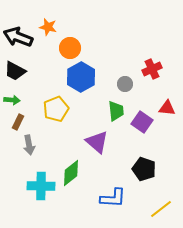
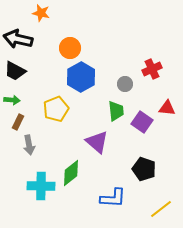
orange star: moved 7 px left, 14 px up
black arrow: moved 2 px down; rotated 8 degrees counterclockwise
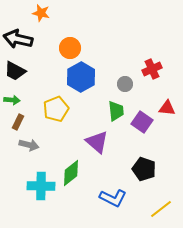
gray arrow: rotated 66 degrees counterclockwise
blue L-shape: rotated 24 degrees clockwise
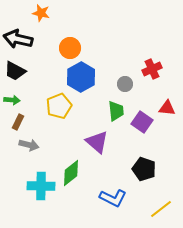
yellow pentagon: moved 3 px right, 3 px up
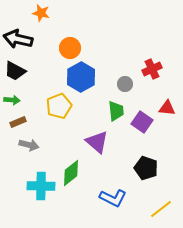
brown rectangle: rotated 42 degrees clockwise
black pentagon: moved 2 px right, 1 px up
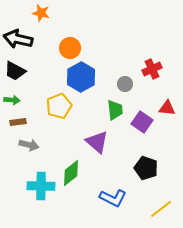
green trapezoid: moved 1 px left, 1 px up
brown rectangle: rotated 14 degrees clockwise
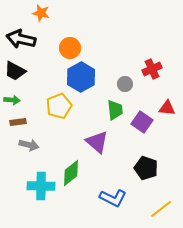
black arrow: moved 3 px right
